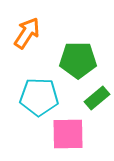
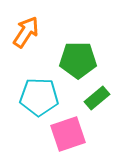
orange arrow: moved 1 px left, 1 px up
pink square: rotated 18 degrees counterclockwise
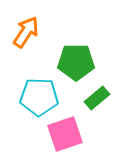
green pentagon: moved 2 px left, 2 px down
pink square: moved 3 px left
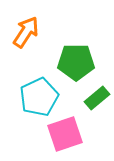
cyan pentagon: rotated 27 degrees counterclockwise
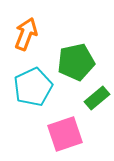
orange arrow: moved 2 px down; rotated 12 degrees counterclockwise
green pentagon: rotated 12 degrees counterclockwise
cyan pentagon: moved 6 px left, 10 px up
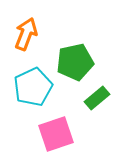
green pentagon: moved 1 px left
pink square: moved 9 px left
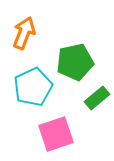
orange arrow: moved 2 px left, 1 px up
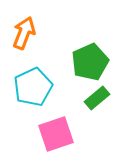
green pentagon: moved 15 px right; rotated 12 degrees counterclockwise
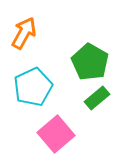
orange arrow: rotated 8 degrees clockwise
green pentagon: rotated 18 degrees counterclockwise
pink square: rotated 21 degrees counterclockwise
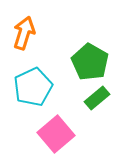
orange arrow: rotated 12 degrees counterclockwise
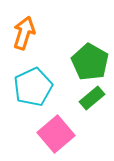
green rectangle: moved 5 px left
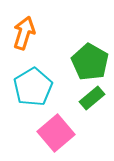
cyan pentagon: rotated 6 degrees counterclockwise
pink square: moved 1 px up
